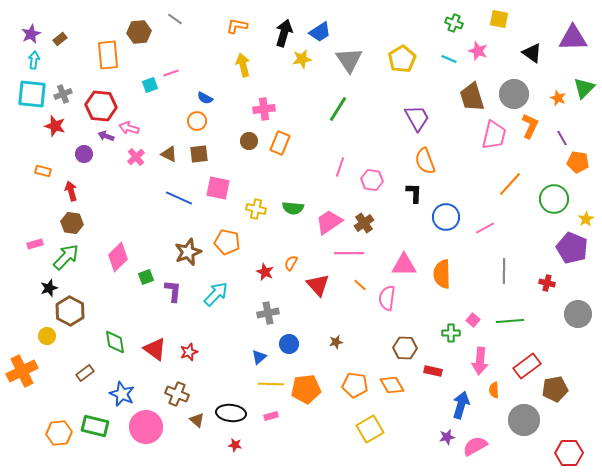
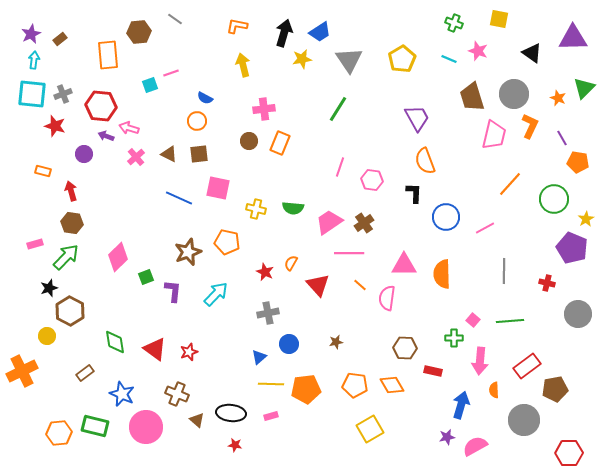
green cross at (451, 333): moved 3 px right, 5 px down
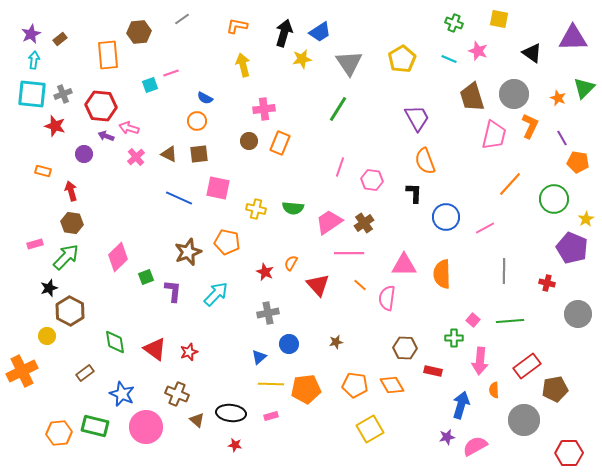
gray line at (175, 19): moved 7 px right; rotated 70 degrees counterclockwise
gray triangle at (349, 60): moved 3 px down
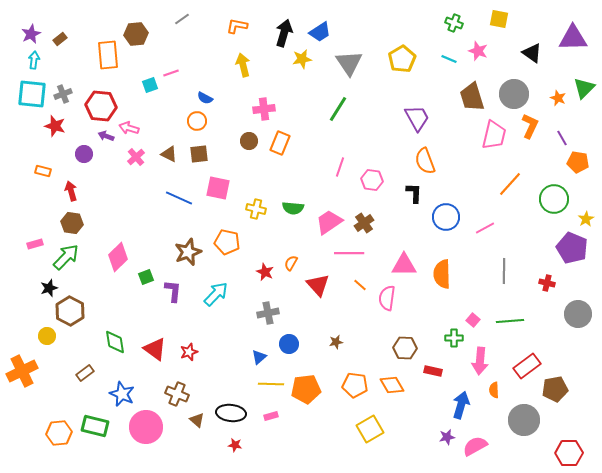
brown hexagon at (139, 32): moved 3 px left, 2 px down
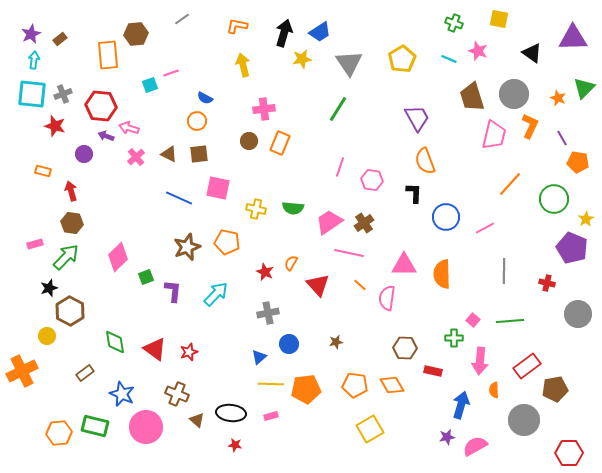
brown star at (188, 252): moved 1 px left, 5 px up
pink line at (349, 253): rotated 12 degrees clockwise
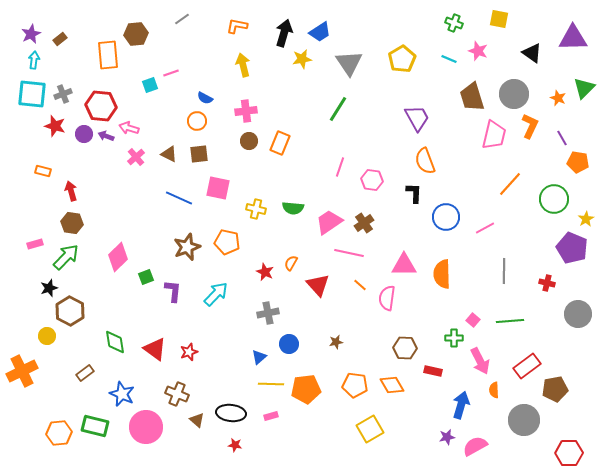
pink cross at (264, 109): moved 18 px left, 2 px down
purple circle at (84, 154): moved 20 px up
pink arrow at (480, 361): rotated 32 degrees counterclockwise
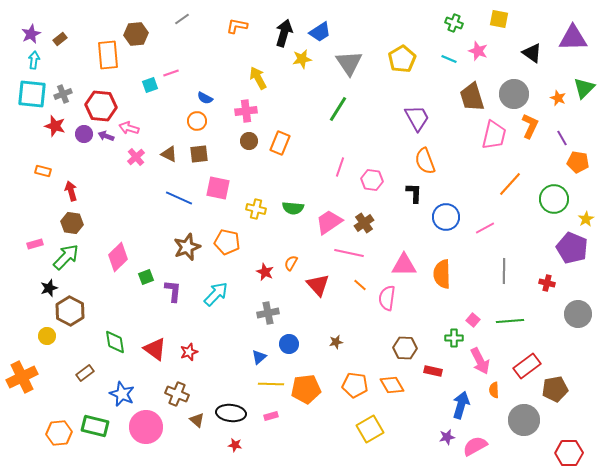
yellow arrow at (243, 65): moved 15 px right, 13 px down; rotated 15 degrees counterclockwise
orange cross at (22, 371): moved 6 px down
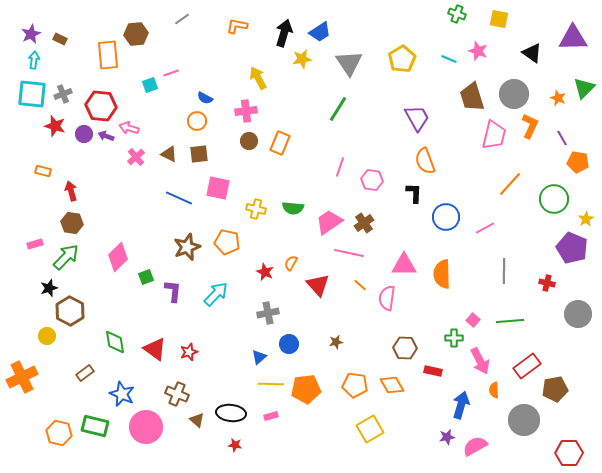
green cross at (454, 23): moved 3 px right, 9 px up
brown rectangle at (60, 39): rotated 64 degrees clockwise
orange hexagon at (59, 433): rotated 20 degrees clockwise
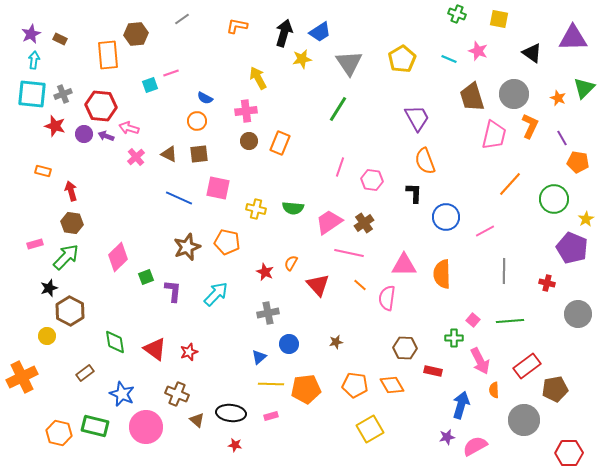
pink line at (485, 228): moved 3 px down
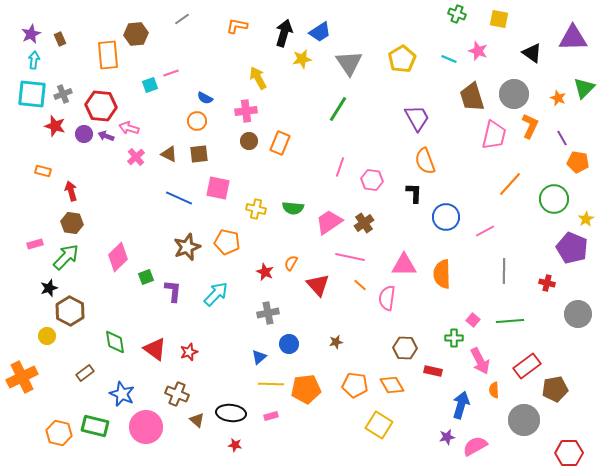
brown rectangle at (60, 39): rotated 40 degrees clockwise
pink line at (349, 253): moved 1 px right, 4 px down
yellow square at (370, 429): moved 9 px right, 4 px up; rotated 28 degrees counterclockwise
